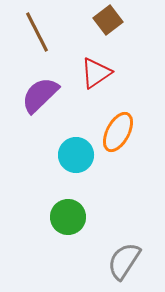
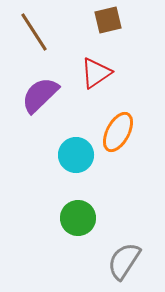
brown square: rotated 24 degrees clockwise
brown line: moved 3 px left; rotated 6 degrees counterclockwise
green circle: moved 10 px right, 1 px down
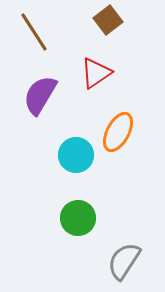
brown square: rotated 24 degrees counterclockwise
purple semicircle: rotated 15 degrees counterclockwise
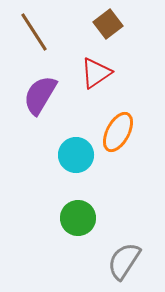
brown square: moved 4 px down
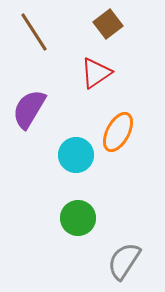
purple semicircle: moved 11 px left, 14 px down
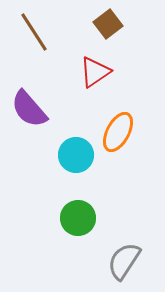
red triangle: moved 1 px left, 1 px up
purple semicircle: rotated 72 degrees counterclockwise
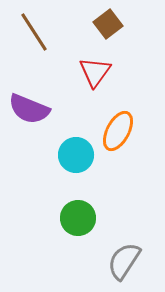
red triangle: rotated 20 degrees counterclockwise
purple semicircle: rotated 27 degrees counterclockwise
orange ellipse: moved 1 px up
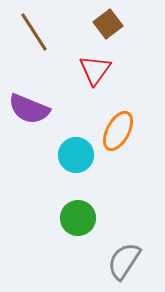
red triangle: moved 2 px up
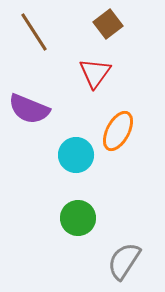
red triangle: moved 3 px down
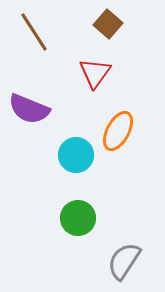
brown square: rotated 12 degrees counterclockwise
